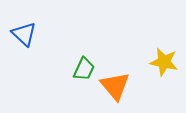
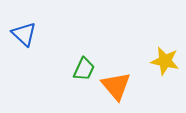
yellow star: moved 1 px right, 1 px up
orange triangle: moved 1 px right
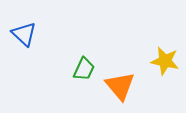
orange triangle: moved 4 px right
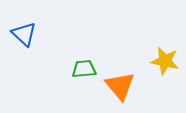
green trapezoid: rotated 120 degrees counterclockwise
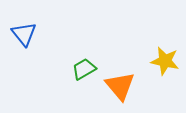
blue triangle: rotated 8 degrees clockwise
green trapezoid: rotated 25 degrees counterclockwise
